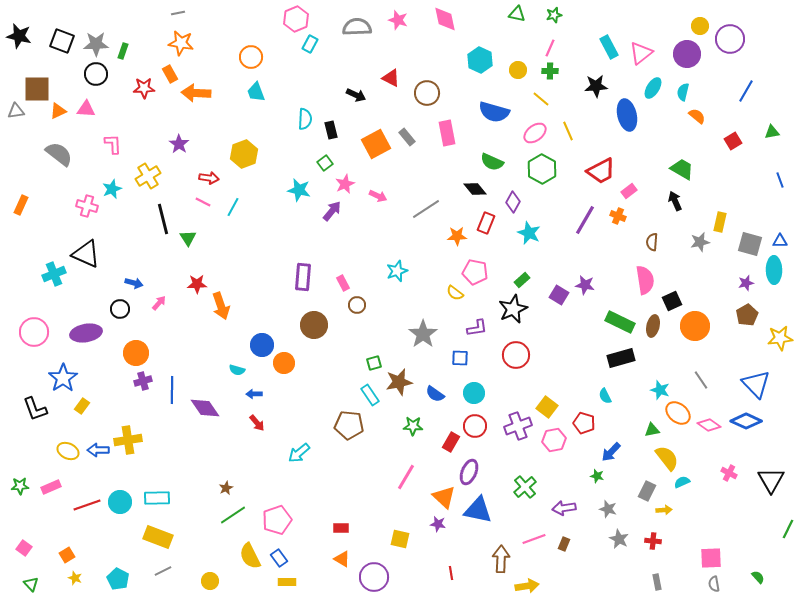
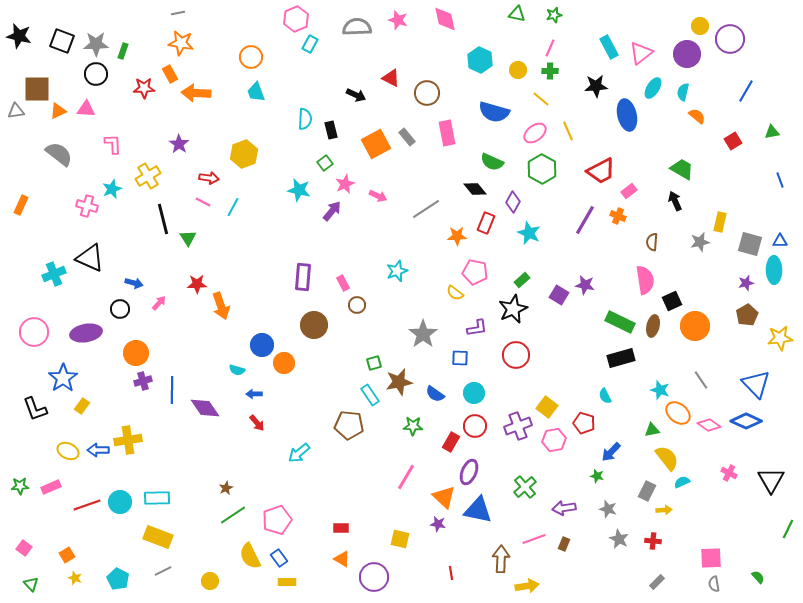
black triangle at (86, 254): moved 4 px right, 4 px down
gray rectangle at (657, 582): rotated 56 degrees clockwise
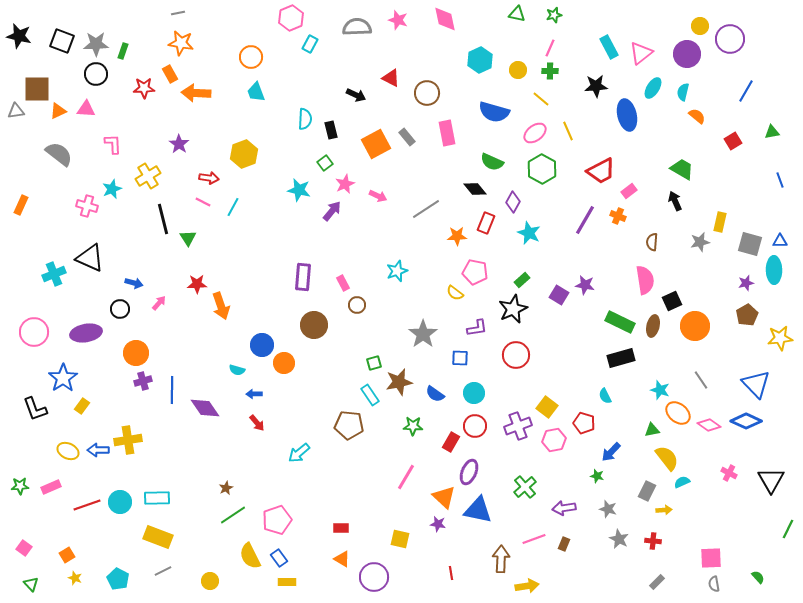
pink hexagon at (296, 19): moved 5 px left, 1 px up
cyan hexagon at (480, 60): rotated 10 degrees clockwise
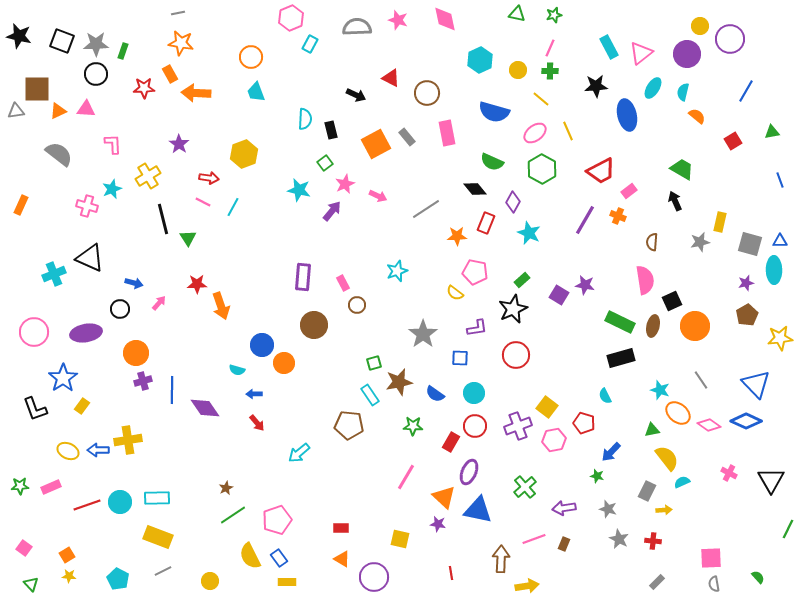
yellow star at (75, 578): moved 6 px left, 2 px up; rotated 16 degrees counterclockwise
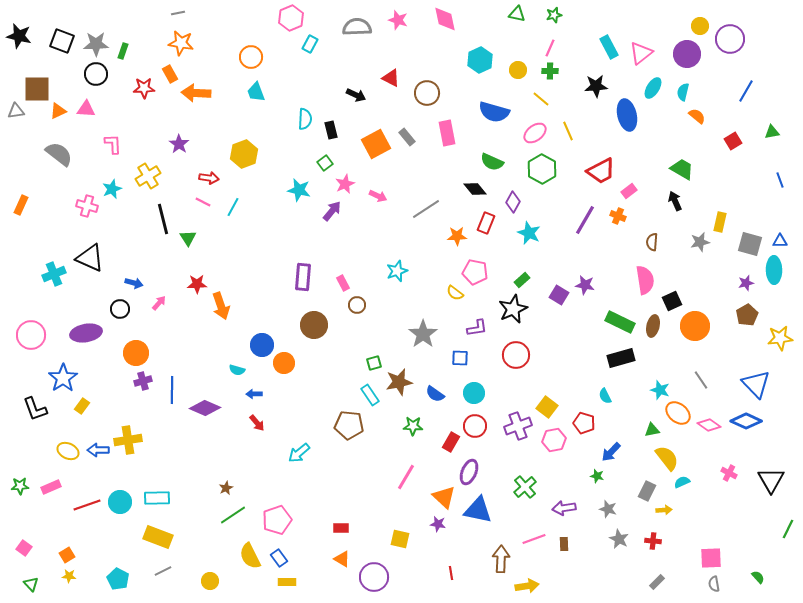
pink circle at (34, 332): moved 3 px left, 3 px down
purple diamond at (205, 408): rotated 32 degrees counterclockwise
brown rectangle at (564, 544): rotated 24 degrees counterclockwise
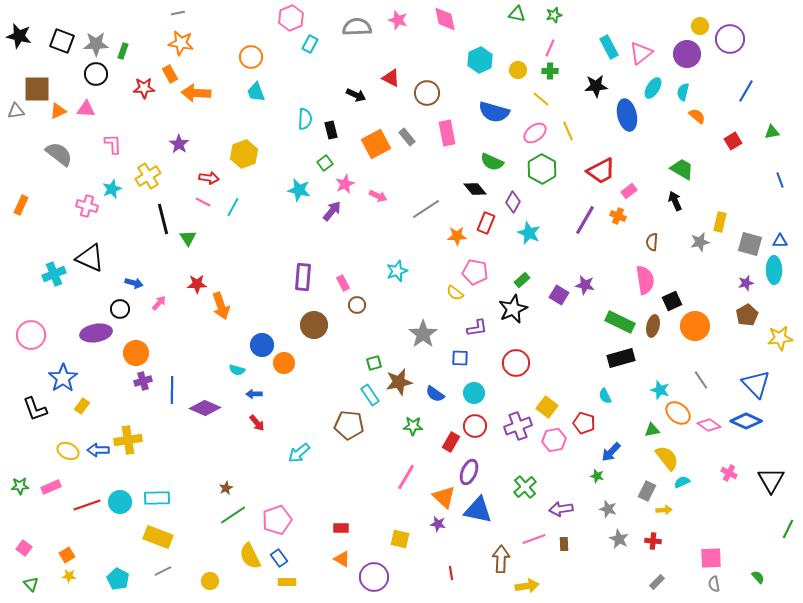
purple ellipse at (86, 333): moved 10 px right
red circle at (516, 355): moved 8 px down
purple arrow at (564, 508): moved 3 px left, 1 px down
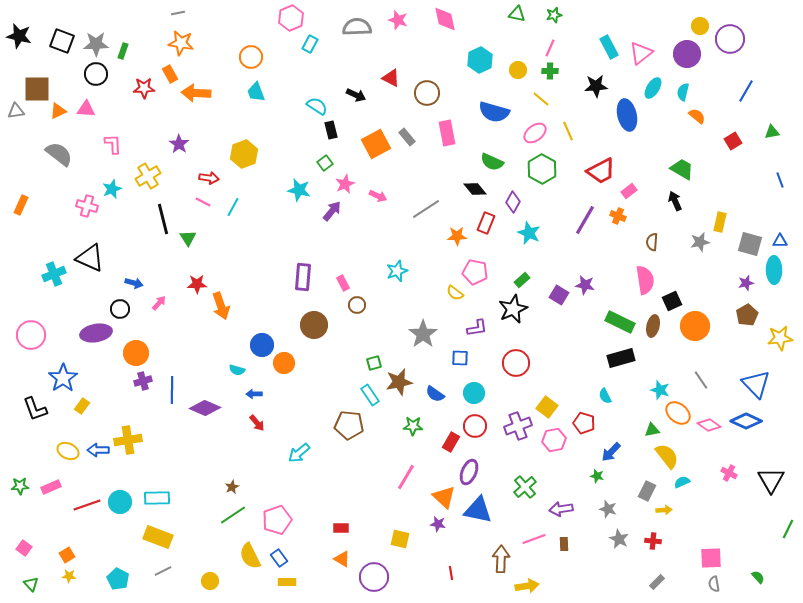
cyan semicircle at (305, 119): moved 12 px right, 13 px up; rotated 60 degrees counterclockwise
yellow semicircle at (667, 458): moved 2 px up
brown star at (226, 488): moved 6 px right, 1 px up
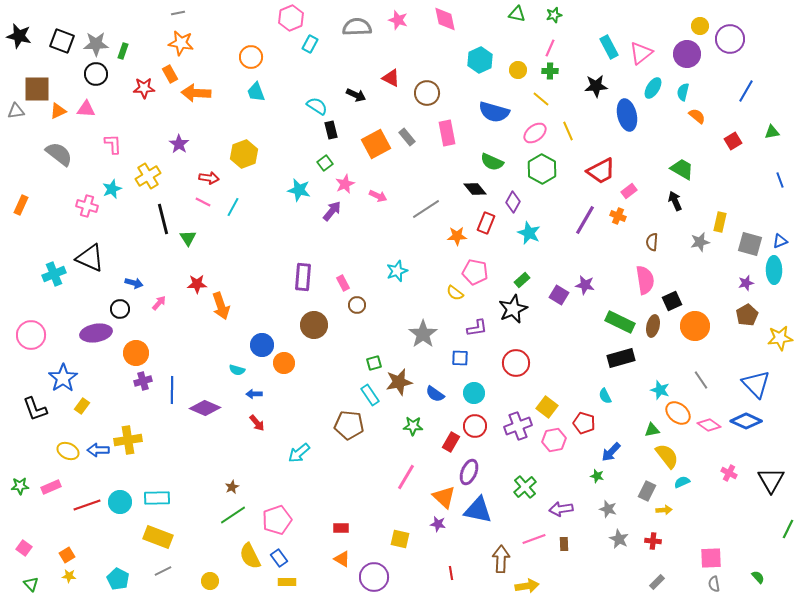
blue triangle at (780, 241): rotated 21 degrees counterclockwise
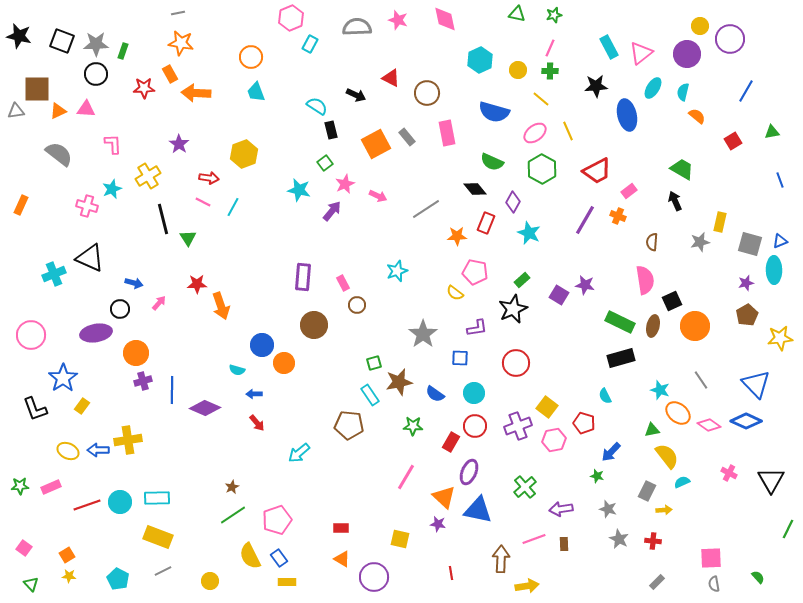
red trapezoid at (601, 171): moved 4 px left
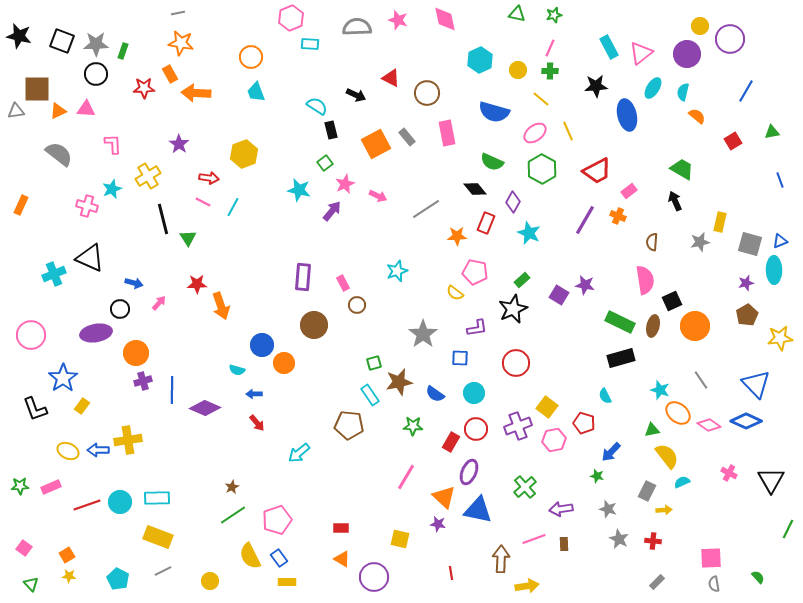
cyan rectangle at (310, 44): rotated 66 degrees clockwise
red circle at (475, 426): moved 1 px right, 3 px down
